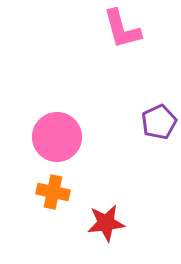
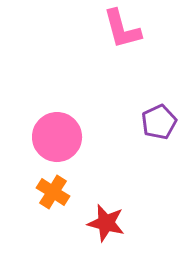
orange cross: rotated 20 degrees clockwise
red star: rotated 21 degrees clockwise
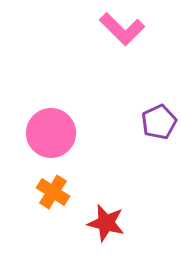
pink L-shape: rotated 30 degrees counterclockwise
pink circle: moved 6 px left, 4 px up
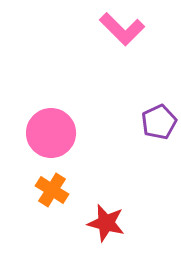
orange cross: moved 1 px left, 2 px up
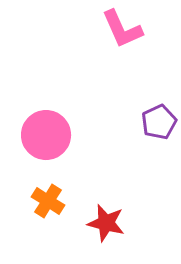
pink L-shape: rotated 21 degrees clockwise
pink circle: moved 5 px left, 2 px down
orange cross: moved 4 px left, 11 px down
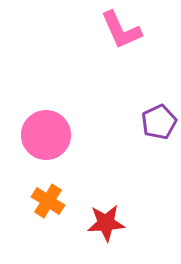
pink L-shape: moved 1 px left, 1 px down
red star: rotated 18 degrees counterclockwise
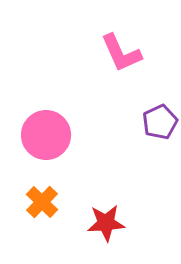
pink L-shape: moved 23 px down
purple pentagon: moved 1 px right
orange cross: moved 6 px left, 1 px down; rotated 12 degrees clockwise
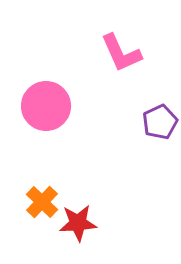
pink circle: moved 29 px up
red star: moved 28 px left
